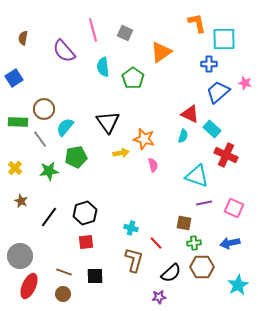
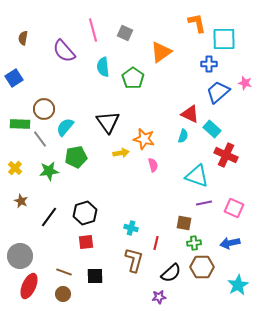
green rectangle at (18, 122): moved 2 px right, 2 px down
red line at (156, 243): rotated 56 degrees clockwise
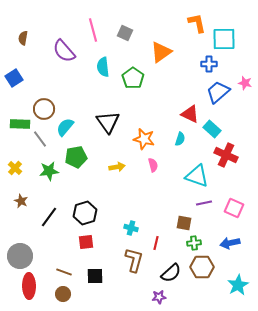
cyan semicircle at (183, 136): moved 3 px left, 3 px down
yellow arrow at (121, 153): moved 4 px left, 14 px down
red ellipse at (29, 286): rotated 25 degrees counterclockwise
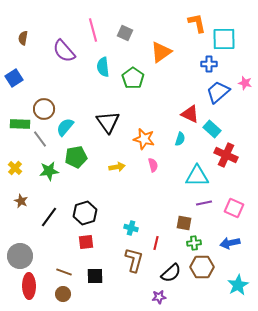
cyan triangle at (197, 176): rotated 20 degrees counterclockwise
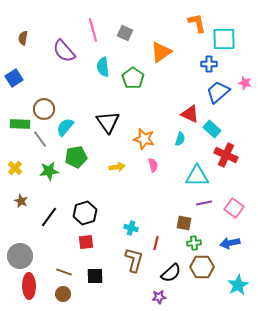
pink square at (234, 208): rotated 12 degrees clockwise
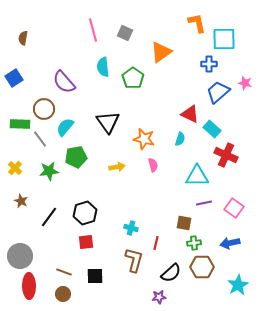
purple semicircle at (64, 51): moved 31 px down
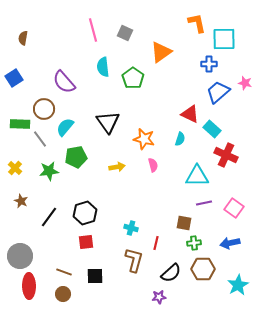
brown hexagon at (202, 267): moved 1 px right, 2 px down
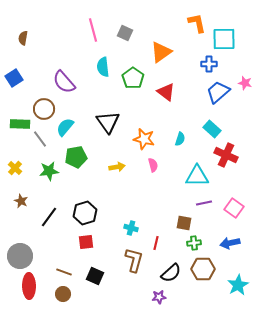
red triangle at (190, 114): moved 24 px left, 22 px up; rotated 12 degrees clockwise
black square at (95, 276): rotated 24 degrees clockwise
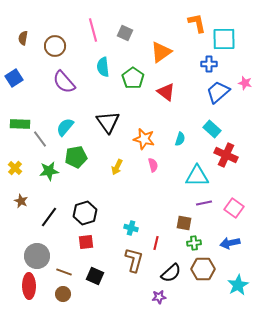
brown circle at (44, 109): moved 11 px right, 63 px up
yellow arrow at (117, 167): rotated 126 degrees clockwise
gray circle at (20, 256): moved 17 px right
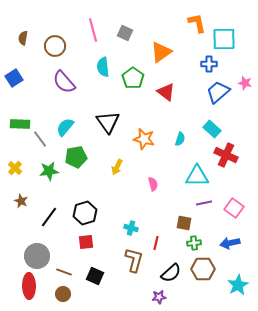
pink semicircle at (153, 165): moved 19 px down
